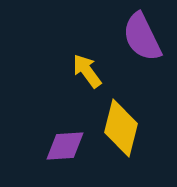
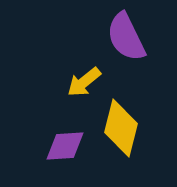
purple semicircle: moved 16 px left
yellow arrow: moved 3 px left, 11 px down; rotated 93 degrees counterclockwise
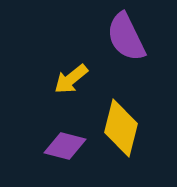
yellow arrow: moved 13 px left, 3 px up
purple diamond: rotated 18 degrees clockwise
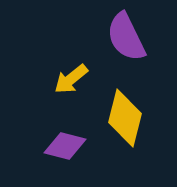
yellow diamond: moved 4 px right, 10 px up
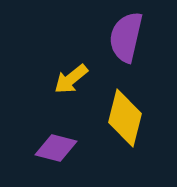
purple semicircle: rotated 39 degrees clockwise
purple diamond: moved 9 px left, 2 px down
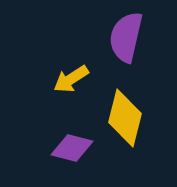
yellow arrow: rotated 6 degrees clockwise
purple diamond: moved 16 px right
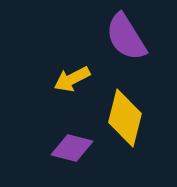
purple semicircle: rotated 45 degrees counterclockwise
yellow arrow: moved 1 px right; rotated 6 degrees clockwise
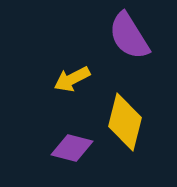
purple semicircle: moved 3 px right, 1 px up
yellow diamond: moved 4 px down
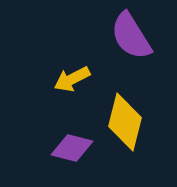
purple semicircle: moved 2 px right
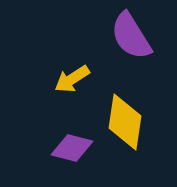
yellow arrow: rotated 6 degrees counterclockwise
yellow diamond: rotated 6 degrees counterclockwise
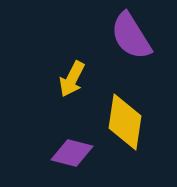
yellow arrow: rotated 30 degrees counterclockwise
purple diamond: moved 5 px down
